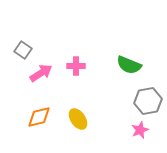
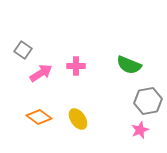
orange diamond: rotated 50 degrees clockwise
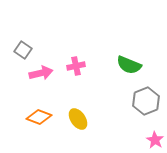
pink cross: rotated 12 degrees counterclockwise
pink arrow: rotated 20 degrees clockwise
gray hexagon: moved 2 px left; rotated 12 degrees counterclockwise
orange diamond: rotated 15 degrees counterclockwise
pink star: moved 15 px right, 10 px down; rotated 18 degrees counterclockwise
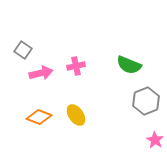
yellow ellipse: moved 2 px left, 4 px up
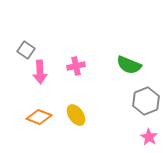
gray square: moved 3 px right
pink arrow: moved 1 px left, 1 px up; rotated 100 degrees clockwise
pink star: moved 6 px left, 3 px up
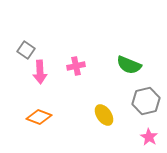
gray hexagon: rotated 8 degrees clockwise
yellow ellipse: moved 28 px right
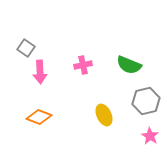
gray square: moved 2 px up
pink cross: moved 7 px right, 1 px up
yellow ellipse: rotated 10 degrees clockwise
pink star: moved 1 px right, 1 px up
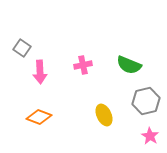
gray square: moved 4 px left
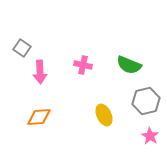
pink cross: rotated 24 degrees clockwise
orange diamond: rotated 25 degrees counterclockwise
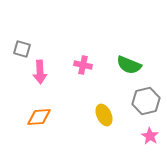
gray square: moved 1 px down; rotated 18 degrees counterclockwise
